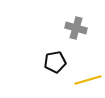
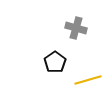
black pentagon: rotated 25 degrees counterclockwise
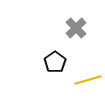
gray cross: rotated 30 degrees clockwise
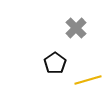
black pentagon: moved 1 px down
